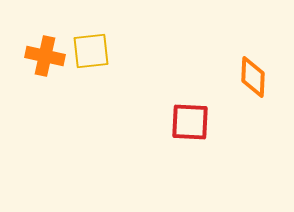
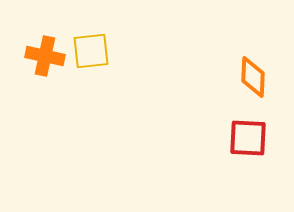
red square: moved 58 px right, 16 px down
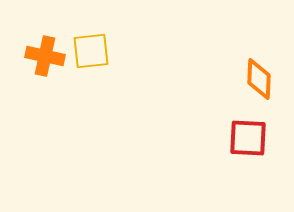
orange diamond: moved 6 px right, 2 px down
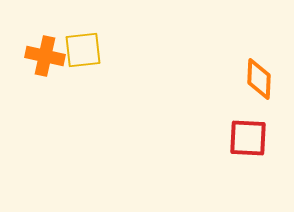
yellow square: moved 8 px left, 1 px up
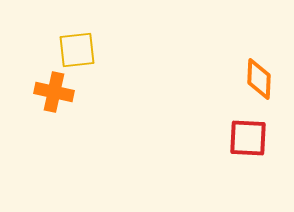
yellow square: moved 6 px left
orange cross: moved 9 px right, 36 px down
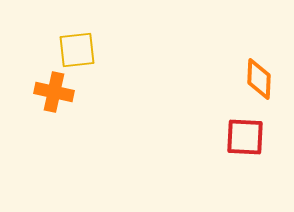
red square: moved 3 px left, 1 px up
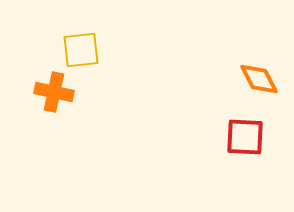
yellow square: moved 4 px right
orange diamond: rotated 30 degrees counterclockwise
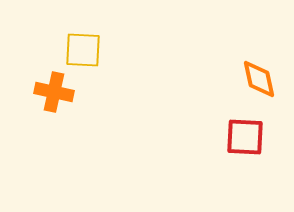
yellow square: moved 2 px right; rotated 9 degrees clockwise
orange diamond: rotated 15 degrees clockwise
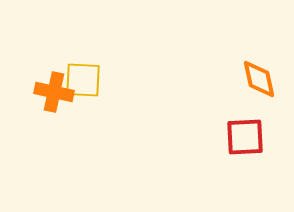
yellow square: moved 30 px down
red square: rotated 6 degrees counterclockwise
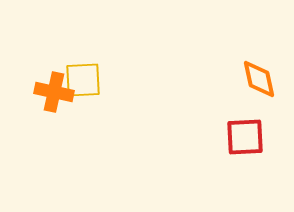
yellow square: rotated 6 degrees counterclockwise
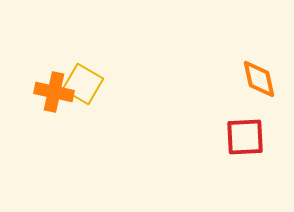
yellow square: moved 4 px down; rotated 33 degrees clockwise
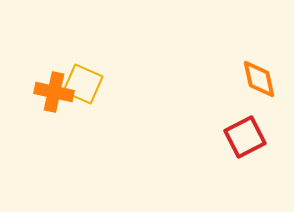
yellow square: rotated 6 degrees counterclockwise
red square: rotated 24 degrees counterclockwise
